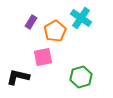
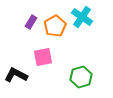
cyan cross: moved 1 px right, 1 px up
orange pentagon: moved 5 px up
black L-shape: moved 2 px left, 2 px up; rotated 15 degrees clockwise
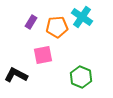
orange pentagon: moved 2 px right, 1 px down; rotated 25 degrees clockwise
pink square: moved 2 px up
green hexagon: rotated 20 degrees counterclockwise
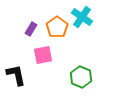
purple rectangle: moved 7 px down
orange pentagon: rotated 30 degrees counterclockwise
black L-shape: rotated 50 degrees clockwise
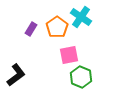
cyan cross: moved 1 px left
pink square: moved 26 px right
black L-shape: rotated 65 degrees clockwise
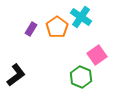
pink square: moved 28 px right; rotated 24 degrees counterclockwise
